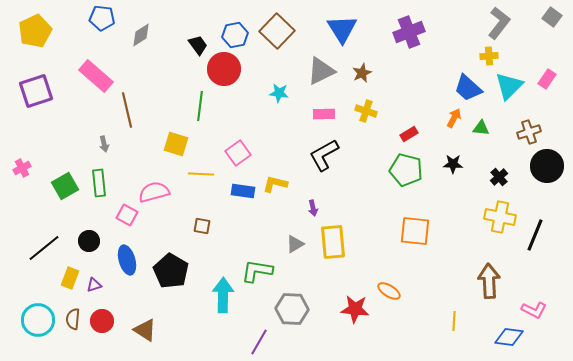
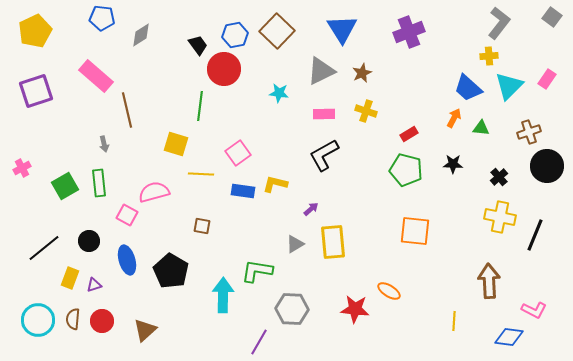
purple arrow at (313, 208): moved 2 px left, 1 px down; rotated 119 degrees counterclockwise
brown triangle at (145, 330): rotated 45 degrees clockwise
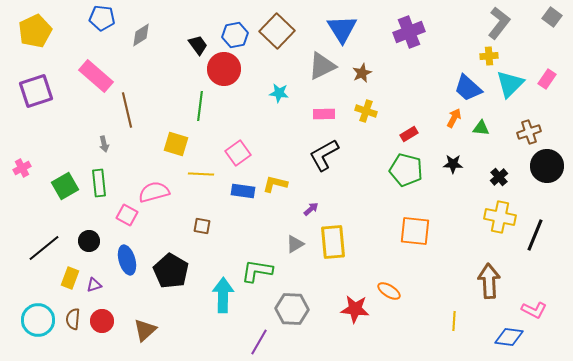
gray triangle at (321, 71): moved 1 px right, 5 px up
cyan triangle at (509, 86): moved 1 px right, 2 px up
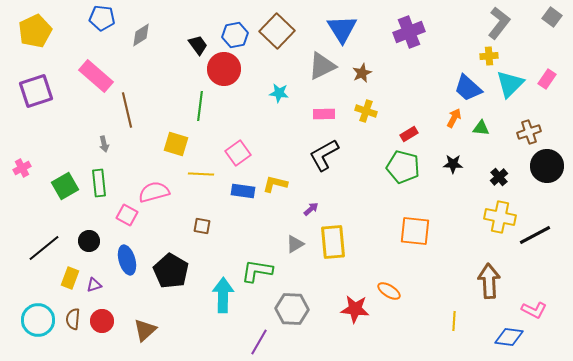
green pentagon at (406, 170): moved 3 px left, 3 px up
black line at (535, 235): rotated 40 degrees clockwise
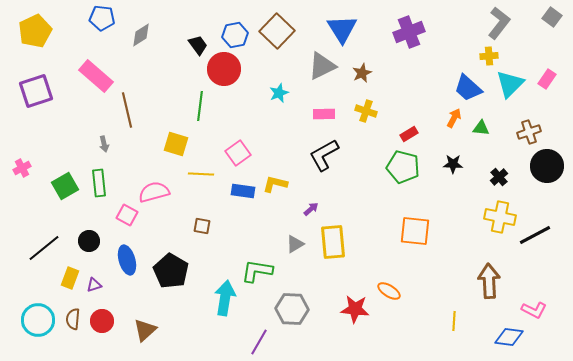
cyan star at (279, 93): rotated 30 degrees counterclockwise
cyan arrow at (223, 295): moved 2 px right, 3 px down; rotated 8 degrees clockwise
